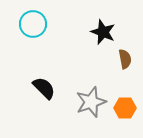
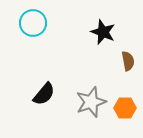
cyan circle: moved 1 px up
brown semicircle: moved 3 px right, 2 px down
black semicircle: moved 6 px down; rotated 85 degrees clockwise
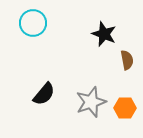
black star: moved 1 px right, 2 px down
brown semicircle: moved 1 px left, 1 px up
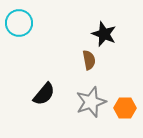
cyan circle: moved 14 px left
brown semicircle: moved 38 px left
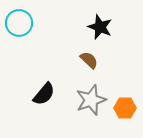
black star: moved 4 px left, 7 px up
brown semicircle: rotated 36 degrees counterclockwise
gray star: moved 2 px up
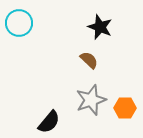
black semicircle: moved 5 px right, 28 px down
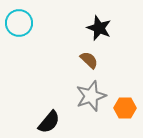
black star: moved 1 px left, 1 px down
gray star: moved 4 px up
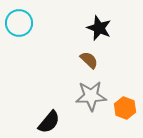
gray star: rotated 16 degrees clockwise
orange hexagon: rotated 20 degrees clockwise
